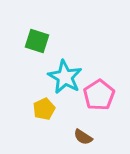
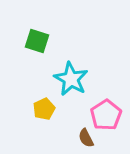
cyan star: moved 6 px right, 2 px down
pink pentagon: moved 7 px right, 20 px down
brown semicircle: moved 3 px right, 1 px down; rotated 30 degrees clockwise
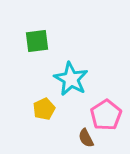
green square: rotated 25 degrees counterclockwise
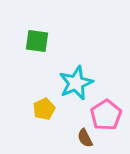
green square: rotated 15 degrees clockwise
cyan star: moved 5 px right, 4 px down; rotated 20 degrees clockwise
brown semicircle: moved 1 px left
